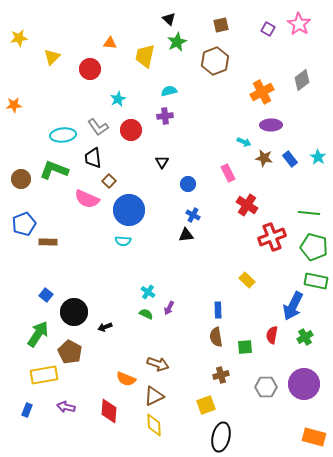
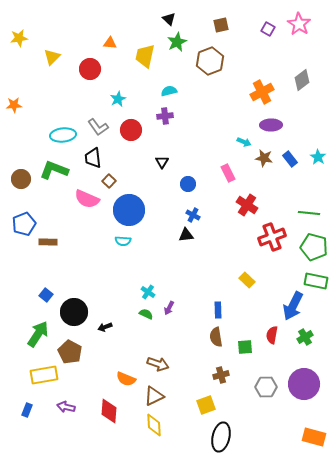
brown hexagon at (215, 61): moved 5 px left
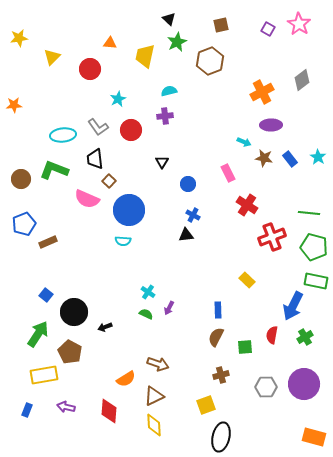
black trapezoid at (93, 158): moved 2 px right, 1 px down
brown rectangle at (48, 242): rotated 24 degrees counterclockwise
brown semicircle at (216, 337): rotated 36 degrees clockwise
orange semicircle at (126, 379): rotated 54 degrees counterclockwise
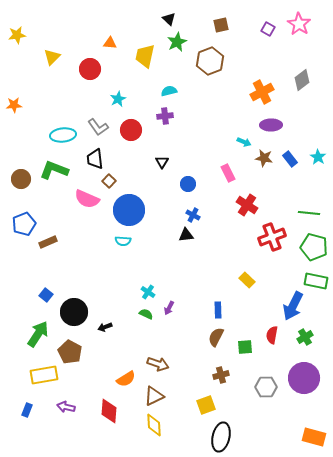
yellow star at (19, 38): moved 2 px left, 3 px up
purple circle at (304, 384): moved 6 px up
